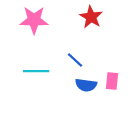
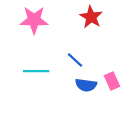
pink rectangle: rotated 30 degrees counterclockwise
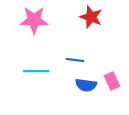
red star: rotated 10 degrees counterclockwise
blue line: rotated 36 degrees counterclockwise
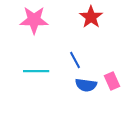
red star: rotated 15 degrees clockwise
blue line: rotated 54 degrees clockwise
